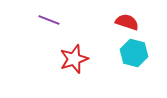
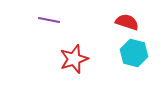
purple line: rotated 10 degrees counterclockwise
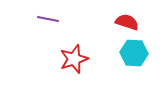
purple line: moved 1 px left, 1 px up
cyan hexagon: rotated 12 degrees counterclockwise
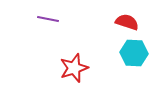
red star: moved 9 px down
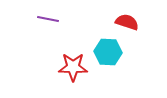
cyan hexagon: moved 26 px left, 1 px up
red star: moved 1 px left, 1 px up; rotated 20 degrees clockwise
